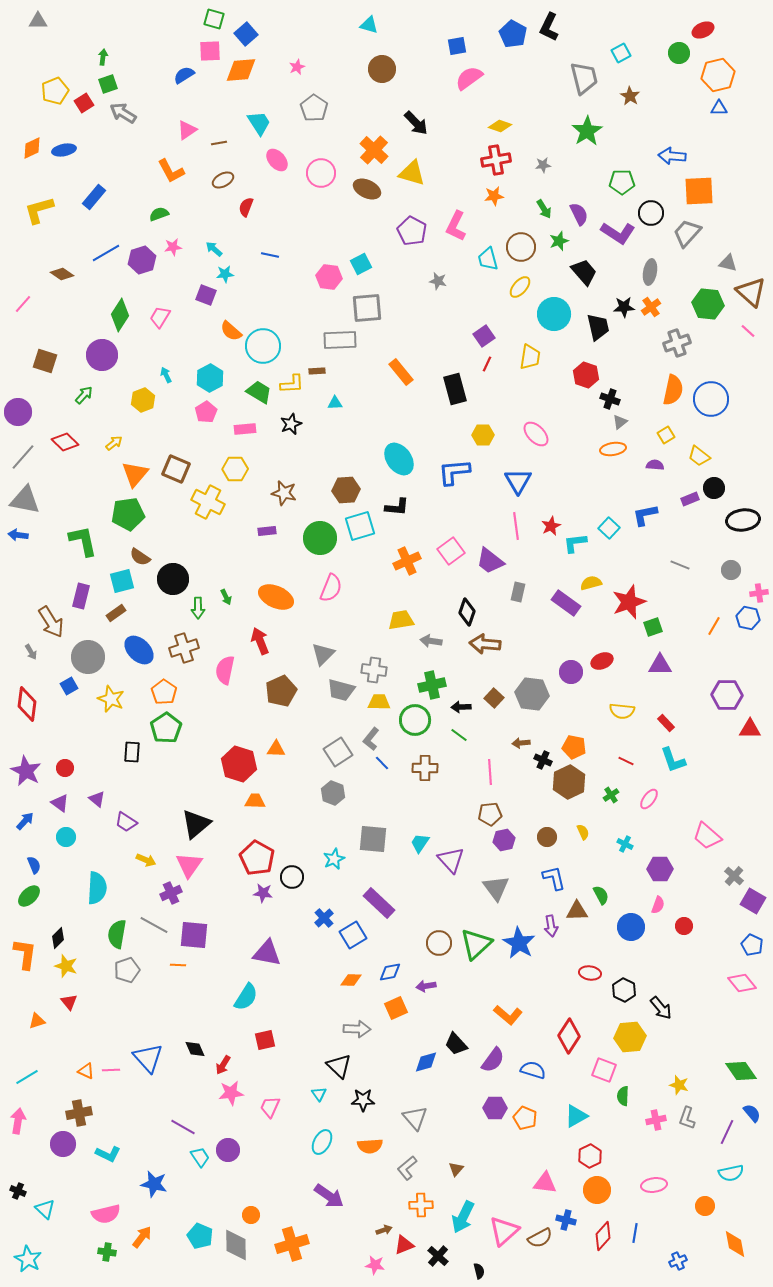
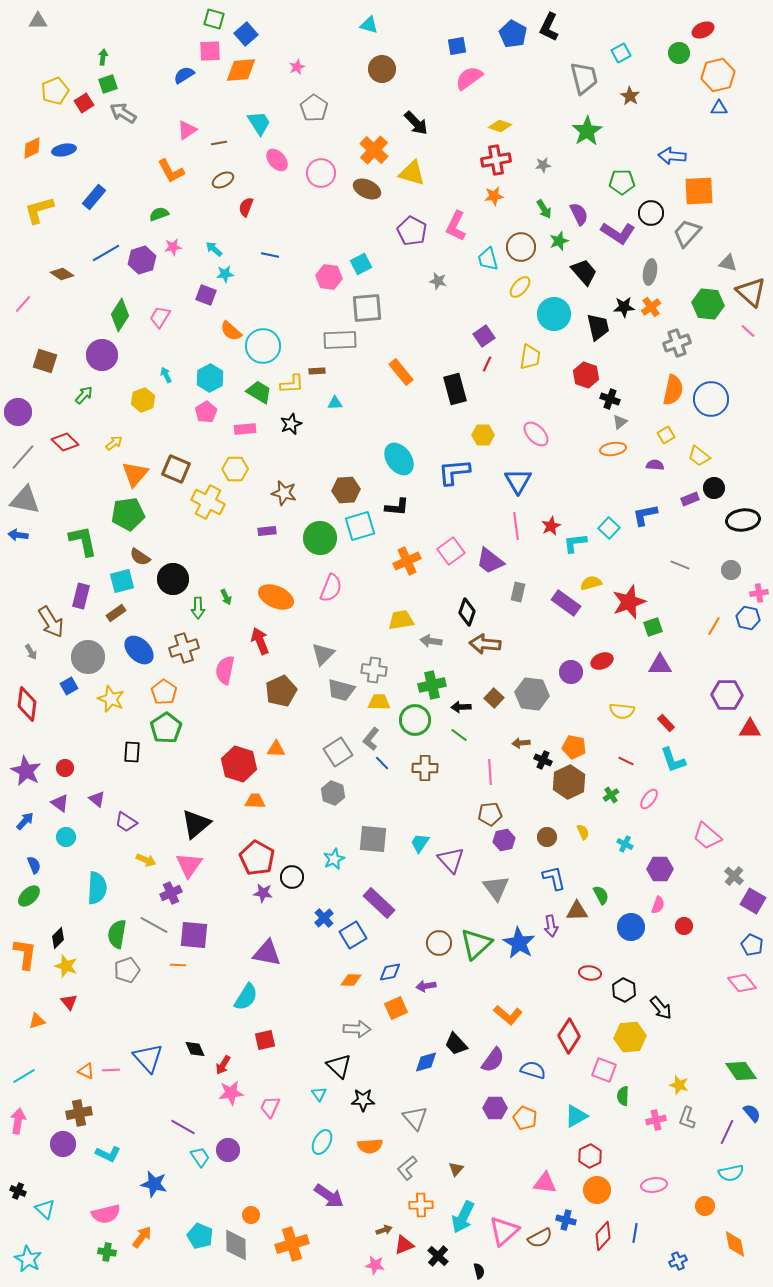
cyan line at (27, 1077): moved 3 px left, 1 px up
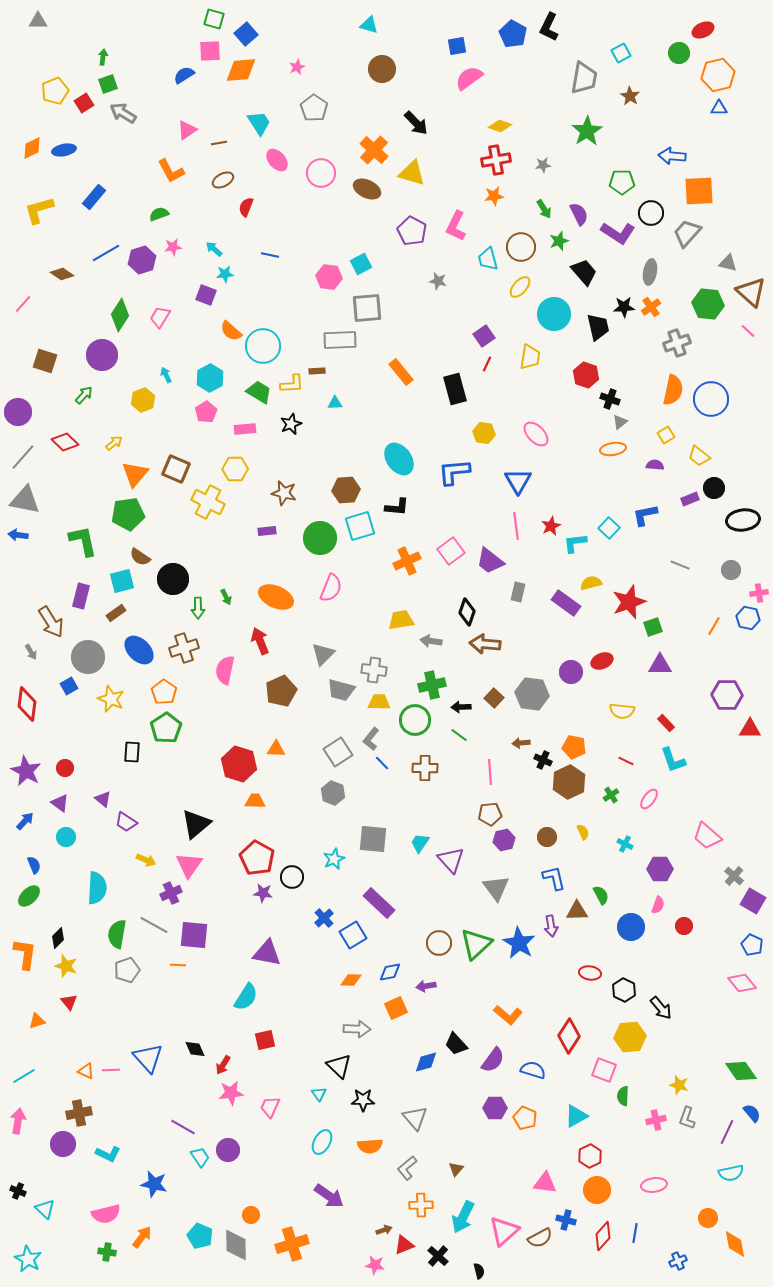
gray trapezoid at (584, 78): rotated 24 degrees clockwise
yellow hexagon at (483, 435): moved 1 px right, 2 px up; rotated 10 degrees clockwise
purple triangle at (97, 799): moved 6 px right
orange circle at (705, 1206): moved 3 px right, 12 px down
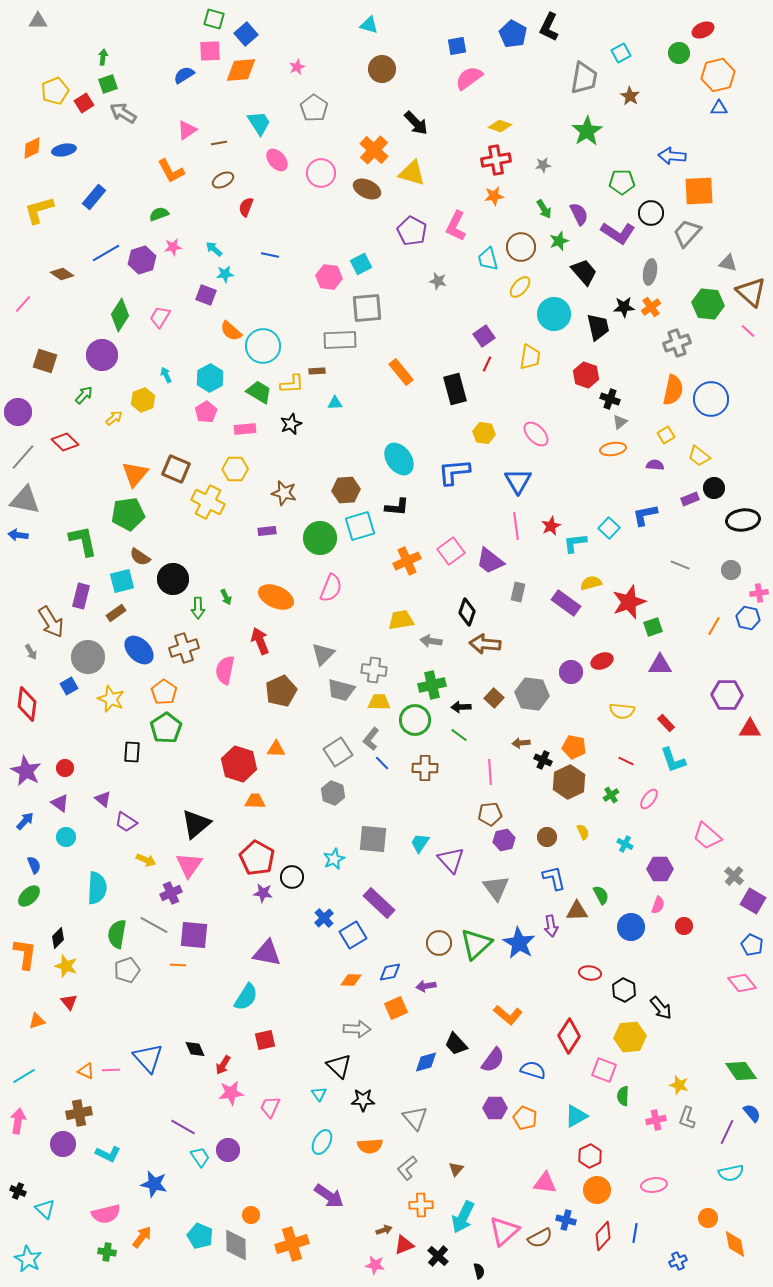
yellow arrow at (114, 443): moved 25 px up
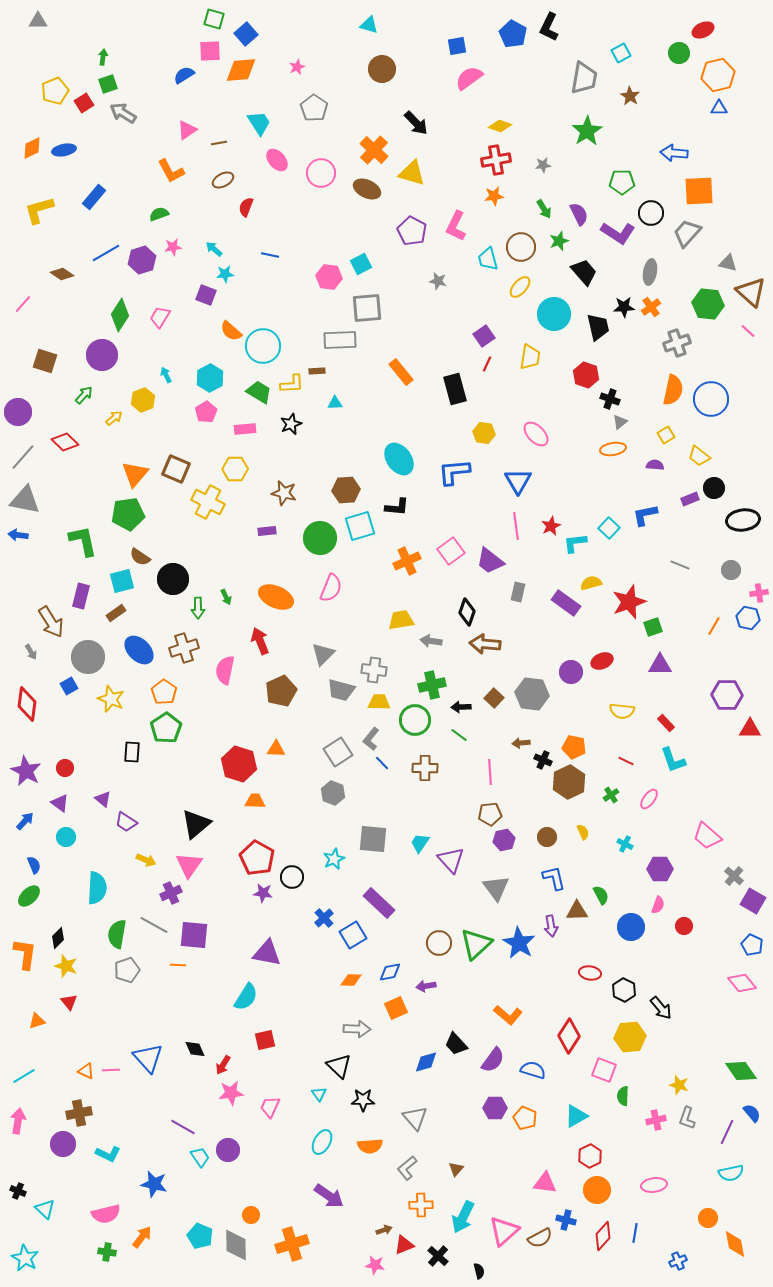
blue arrow at (672, 156): moved 2 px right, 3 px up
cyan star at (28, 1259): moved 3 px left, 1 px up
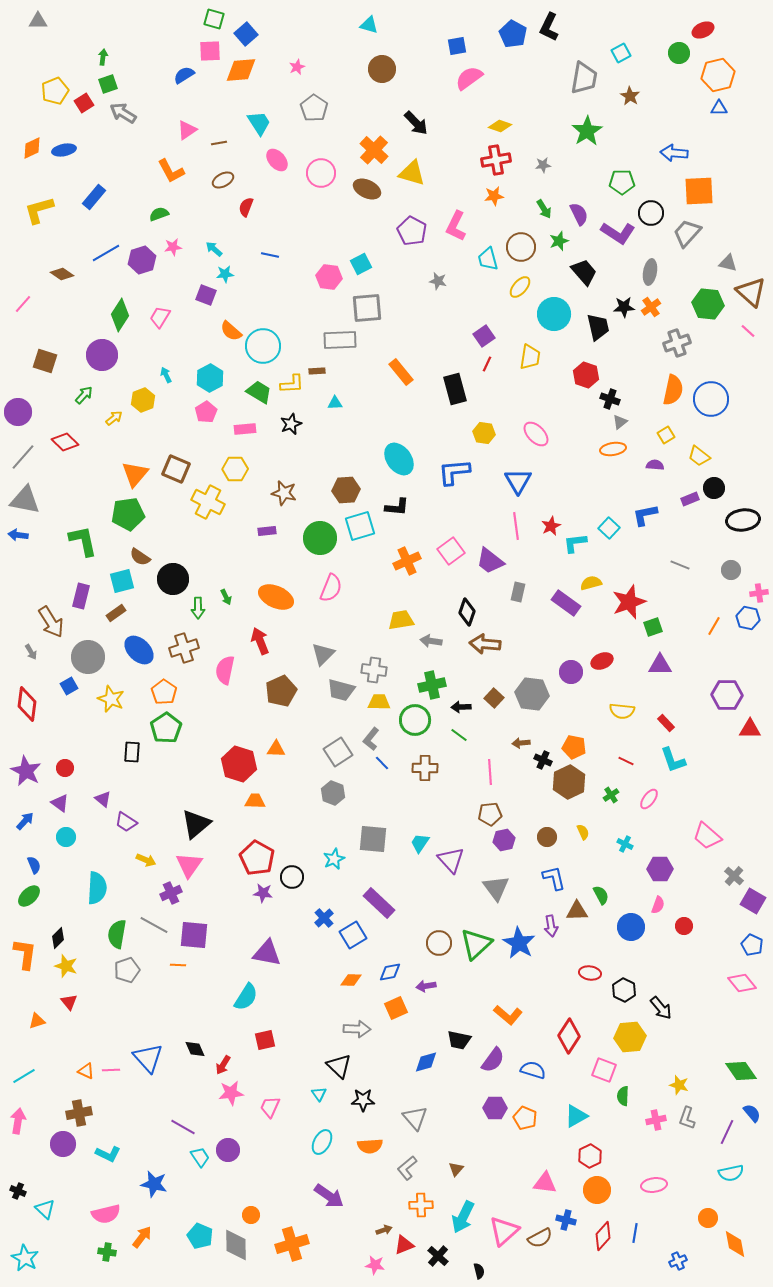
black trapezoid at (456, 1044): moved 3 px right, 4 px up; rotated 35 degrees counterclockwise
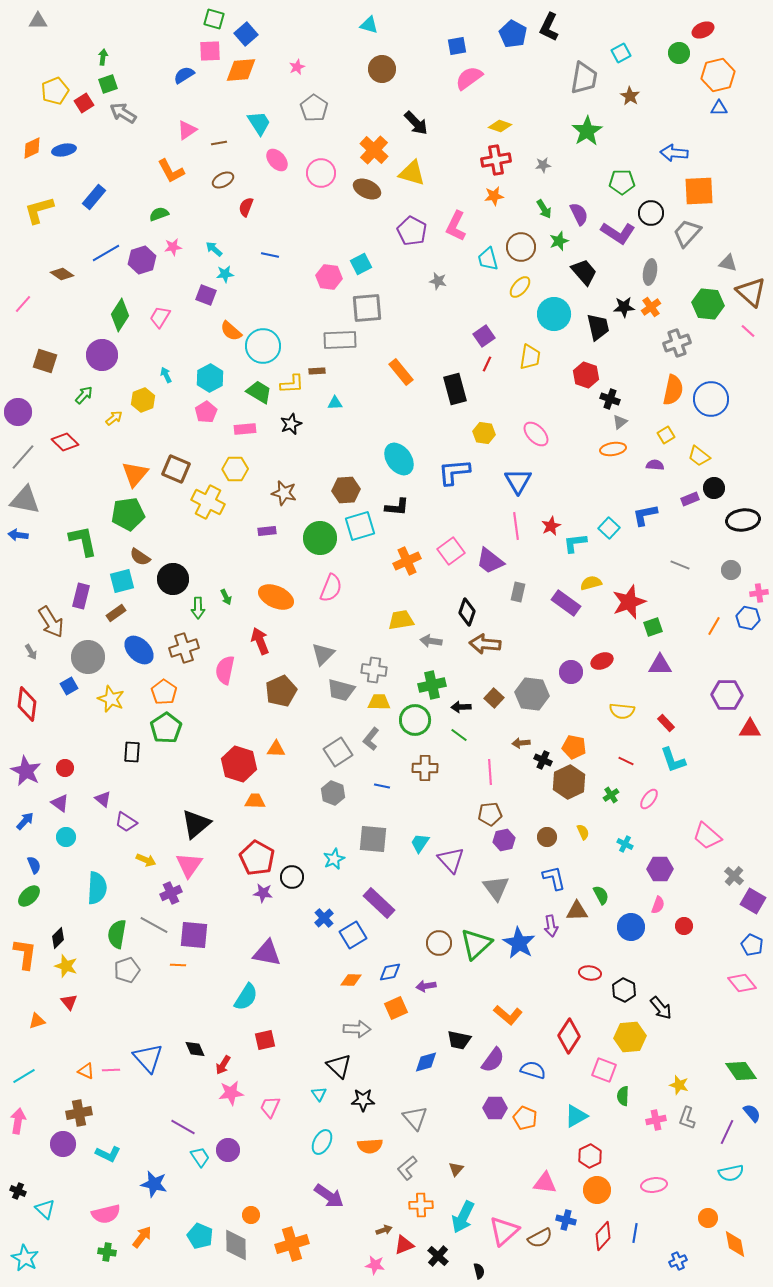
blue line at (382, 763): moved 23 px down; rotated 35 degrees counterclockwise
